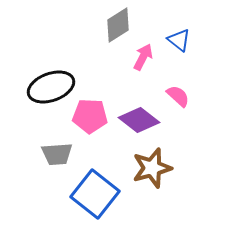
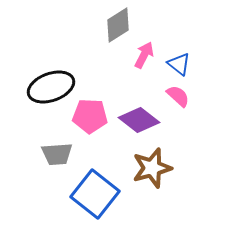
blue triangle: moved 24 px down
pink arrow: moved 1 px right, 2 px up
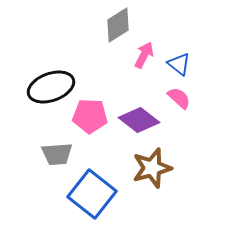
pink semicircle: moved 1 px right, 2 px down
blue square: moved 3 px left
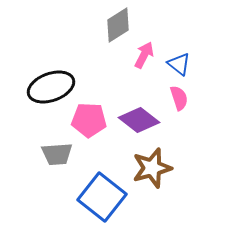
pink semicircle: rotated 30 degrees clockwise
pink pentagon: moved 1 px left, 4 px down
blue square: moved 10 px right, 3 px down
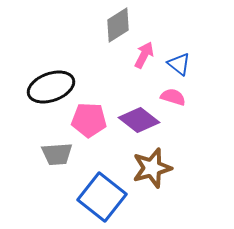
pink semicircle: moved 6 px left, 1 px up; rotated 55 degrees counterclockwise
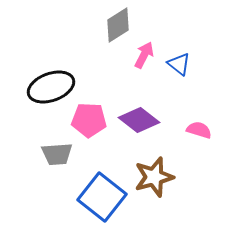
pink semicircle: moved 26 px right, 33 px down
brown star: moved 2 px right, 9 px down
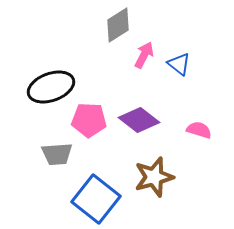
blue square: moved 6 px left, 2 px down
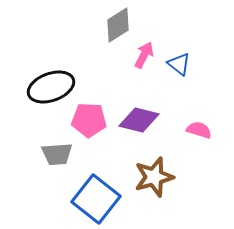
purple diamond: rotated 24 degrees counterclockwise
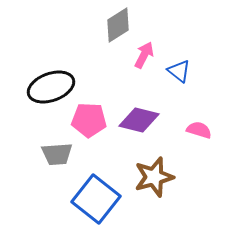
blue triangle: moved 7 px down
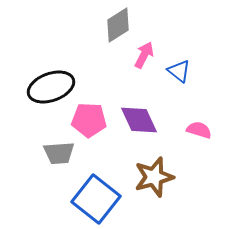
purple diamond: rotated 51 degrees clockwise
gray trapezoid: moved 2 px right, 1 px up
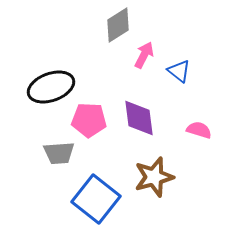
purple diamond: moved 2 px up; rotated 18 degrees clockwise
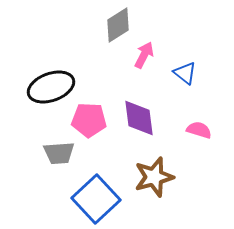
blue triangle: moved 6 px right, 2 px down
blue square: rotated 9 degrees clockwise
